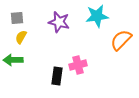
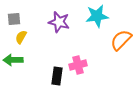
gray square: moved 3 px left, 1 px down
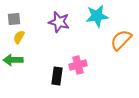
yellow semicircle: moved 2 px left
